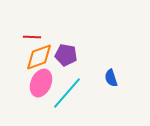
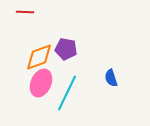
red line: moved 7 px left, 25 px up
purple pentagon: moved 6 px up
cyan line: rotated 15 degrees counterclockwise
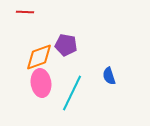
purple pentagon: moved 4 px up
blue semicircle: moved 2 px left, 2 px up
pink ellipse: rotated 32 degrees counterclockwise
cyan line: moved 5 px right
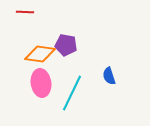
orange diamond: moved 1 px right, 3 px up; rotated 28 degrees clockwise
